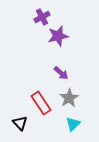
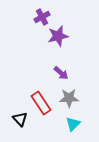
gray star: rotated 30 degrees clockwise
black triangle: moved 4 px up
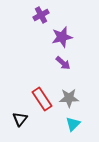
purple cross: moved 1 px left, 2 px up
purple star: moved 4 px right, 1 px down
purple arrow: moved 2 px right, 10 px up
red rectangle: moved 1 px right, 4 px up
black triangle: rotated 21 degrees clockwise
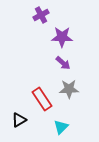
purple star: rotated 15 degrees clockwise
gray star: moved 9 px up
black triangle: moved 1 px left, 1 px down; rotated 21 degrees clockwise
cyan triangle: moved 12 px left, 3 px down
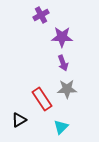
purple arrow: rotated 28 degrees clockwise
gray star: moved 2 px left
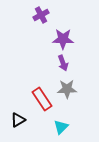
purple star: moved 1 px right, 2 px down
black triangle: moved 1 px left
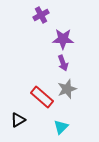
gray star: rotated 18 degrees counterclockwise
red rectangle: moved 2 px up; rotated 15 degrees counterclockwise
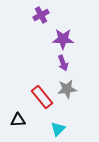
gray star: rotated 12 degrees clockwise
red rectangle: rotated 10 degrees clockwise
black triangle: rotated 28 degrees clockwise
cyan triangle: moved 3 px left, 2 px down
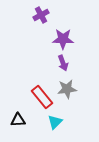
cyan triangle: moved 3 px left, 7 px up
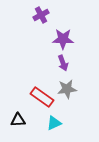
red rectangle: rotated 15 degrees counterclockwise
cyan triangle: moved 1 px left, 1 px down; rotated 21 degrees clockwise
